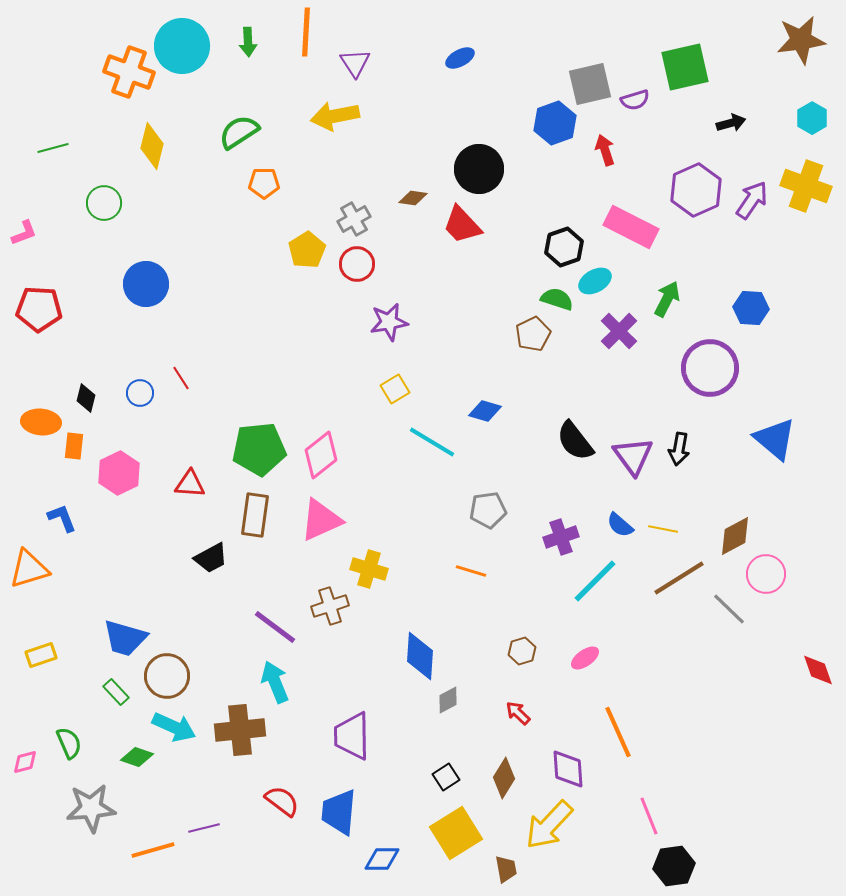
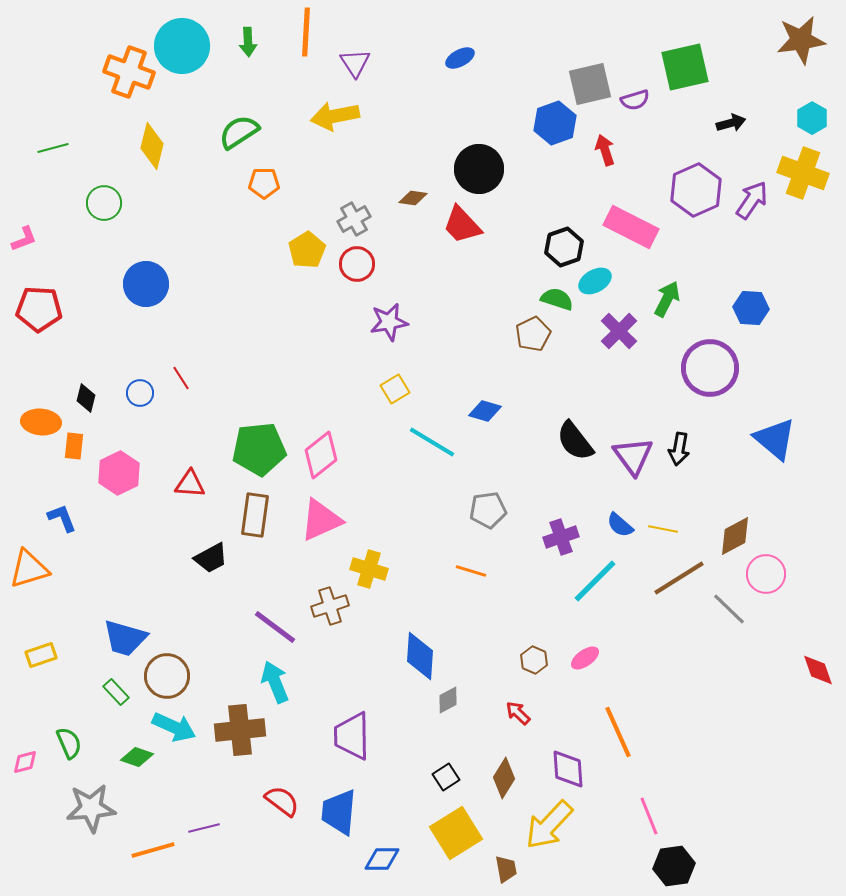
yellow cross at (806, 186): moved 3 px left, 13 px up
pink L-shape at (24, 233): moved 6 px down
brown hexagon at (522, 651): moved 12 px right, 9 px down; rotated 20 degrees counterclockwise
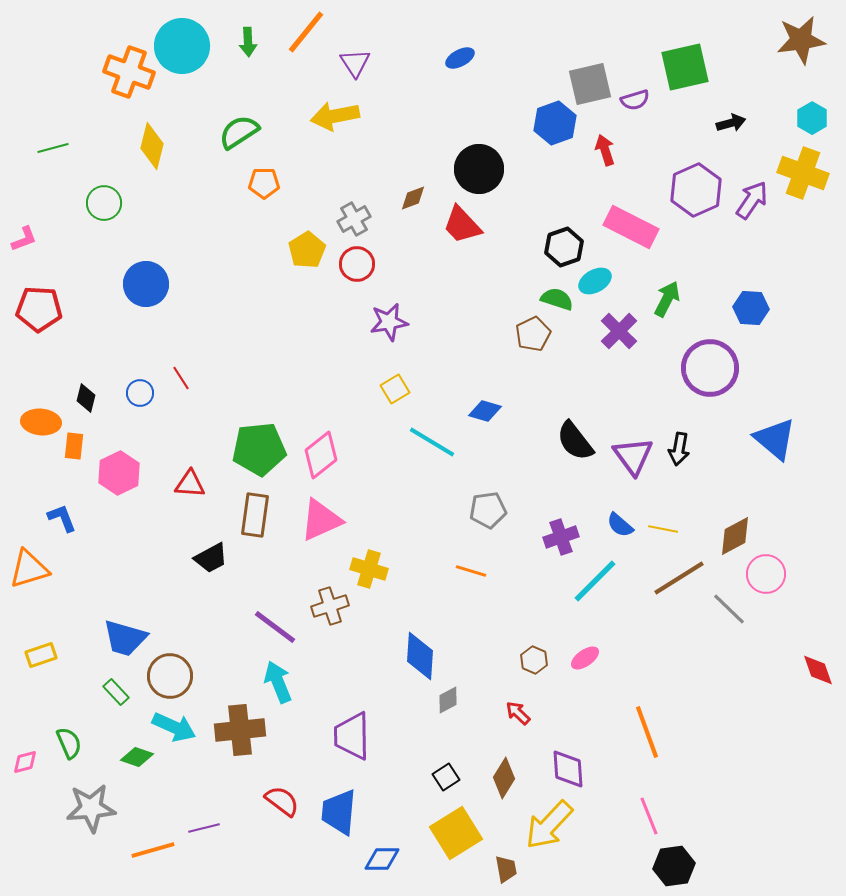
orange line at (306, 32): rotated 36 degrees clockwise
brown diamond at (413, 198): rotated 28 degrees counterclockwise
brown circle at (167, 676): moved 3 px right
cyan arrow at (275, 682): moved 3 px right
orange line at (618, 732): moved 29 px right; rotated 4 degrees clockwise
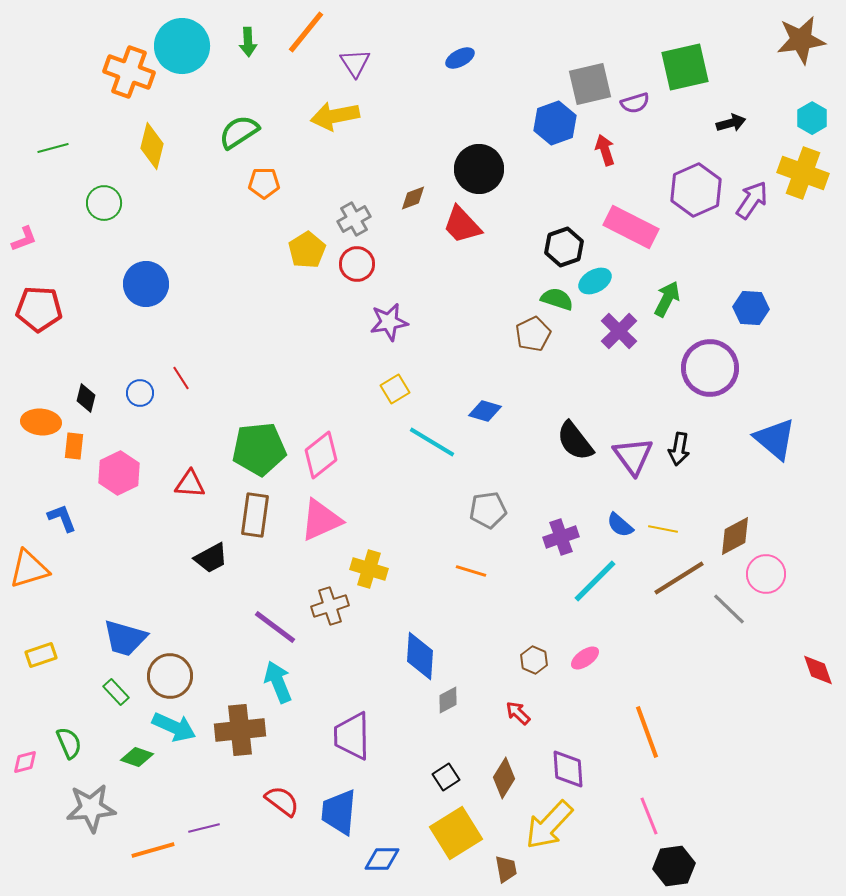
purple semicircle at (635, 100): moved 3 px down
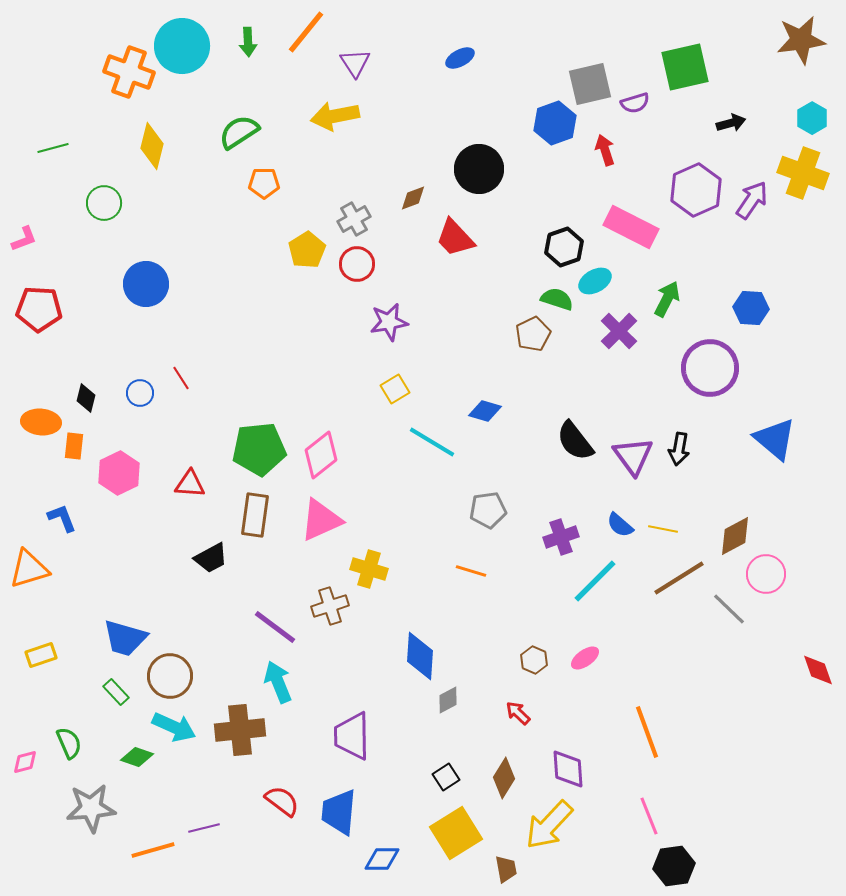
red trapezoid at (462, 225): moved 7 px left, 13 px down
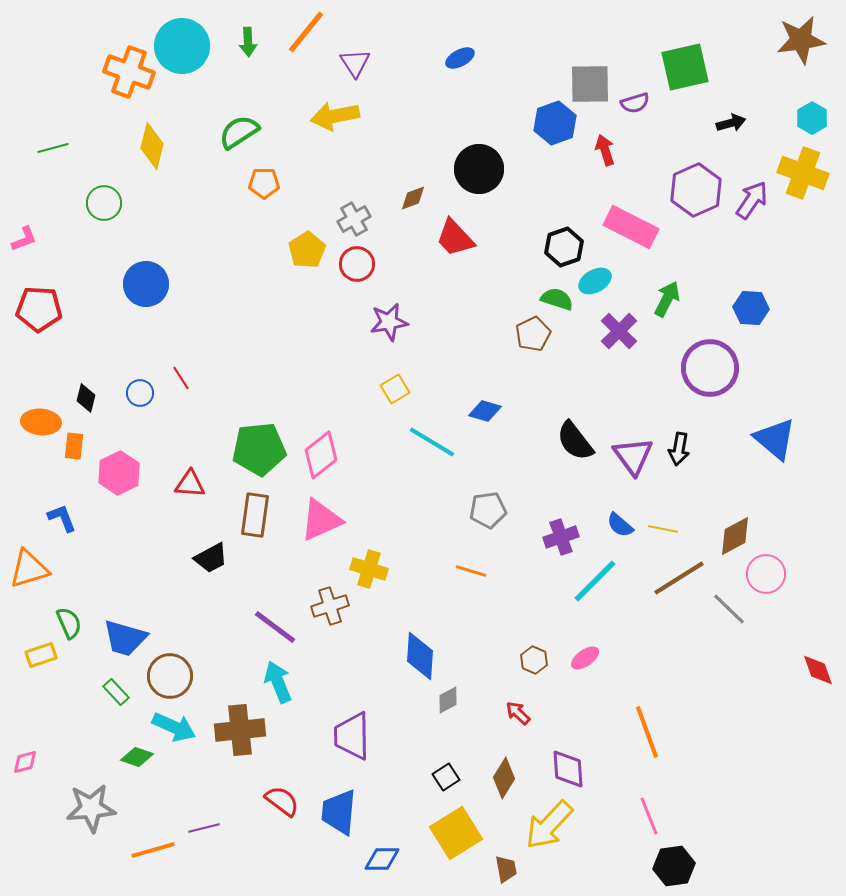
gray square at (590, 84): rotated 12 degrees clockwise
green semicircle at (69, 743): moved 120 px up
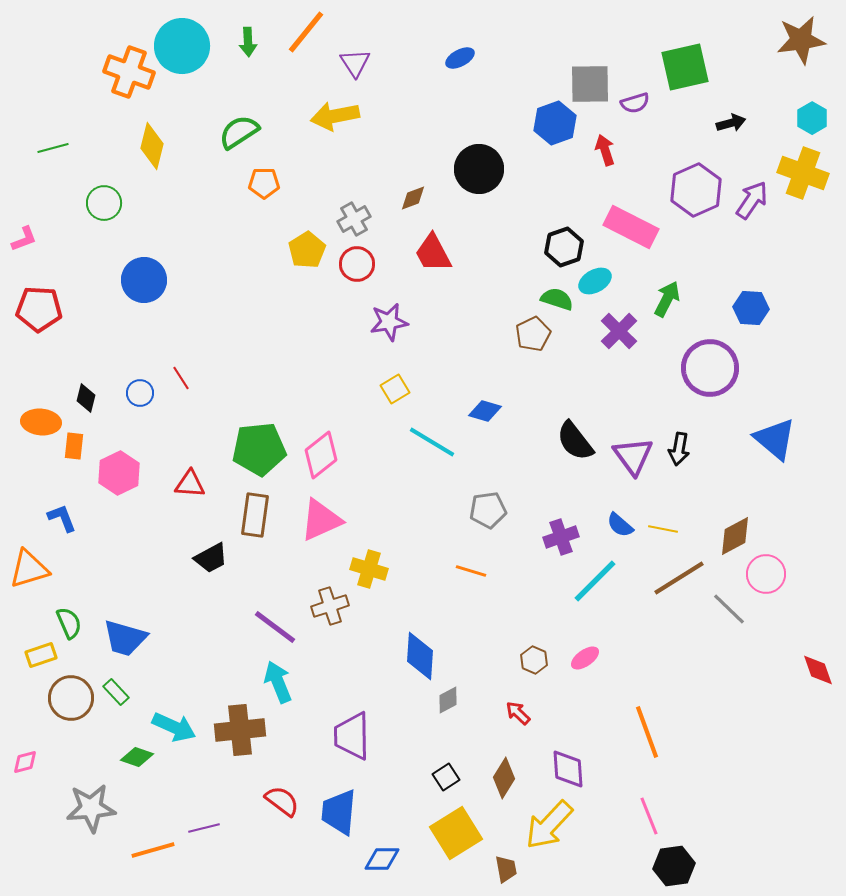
red trapezoid at (455, 238): moved 22 px left, 15 px down; rotated 15 degrees clockwise
blue circle at (146, 284): moved 2 px left, 4 px up
brown circle at (170, 676): moved 99 px left, 22 px down
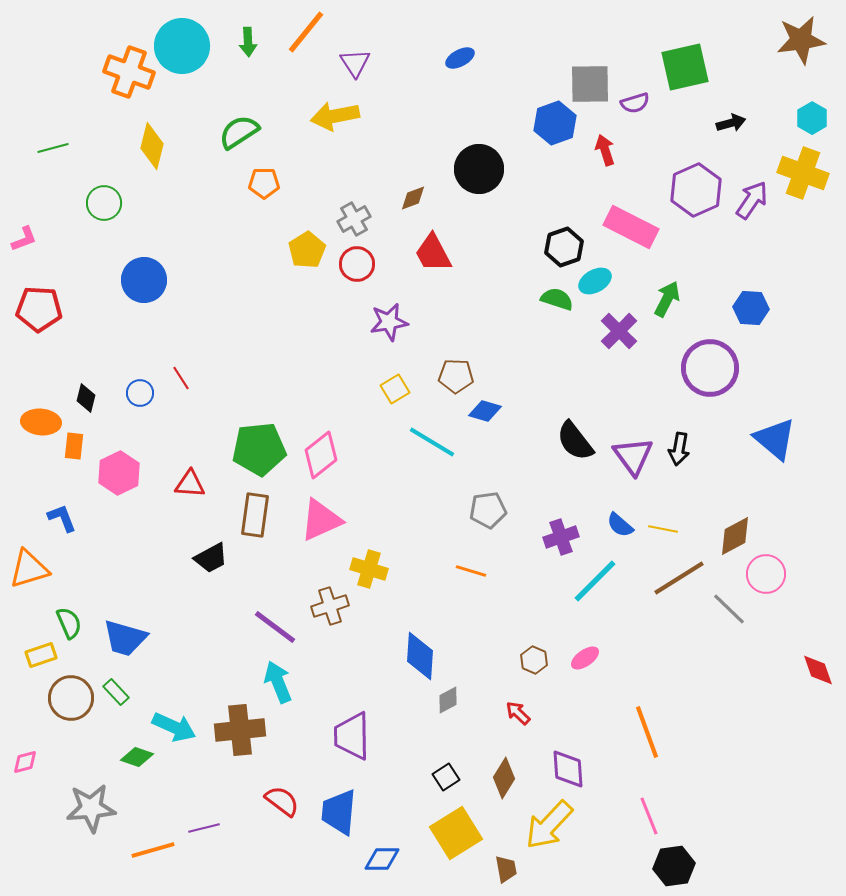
brown pentagon at (533, 334): moved 77 px left, 42 px down; rotated 28 degrees clockwise
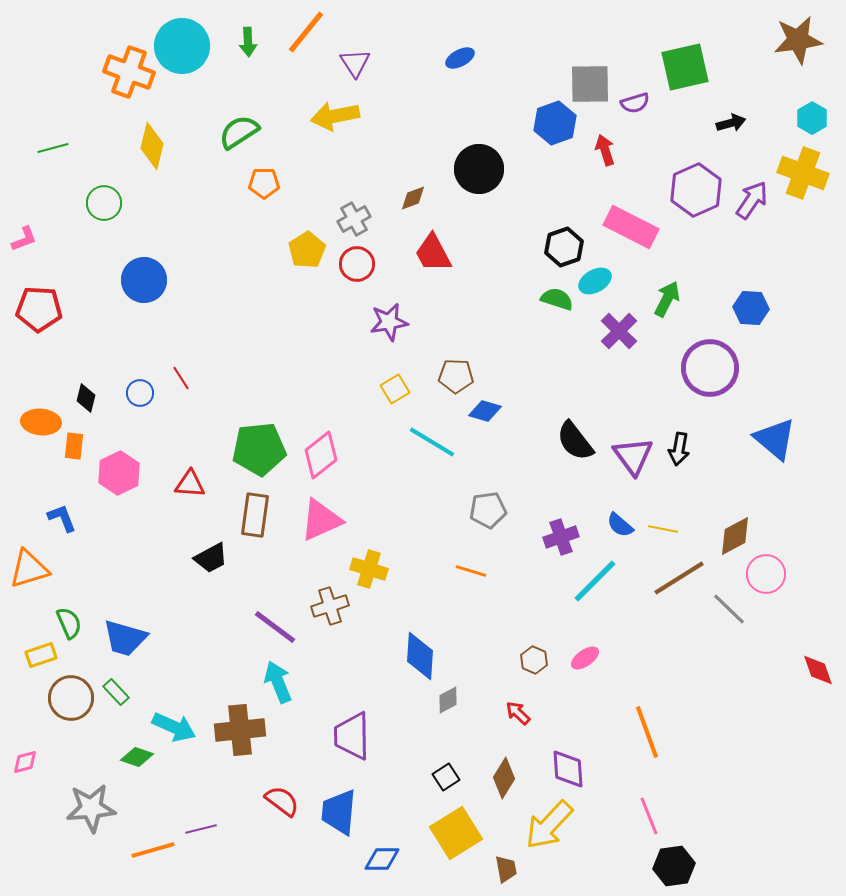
brown star at (801, 40): moved 3 px left
purple line at (204, 828): moved 3 px left, 1 px down
